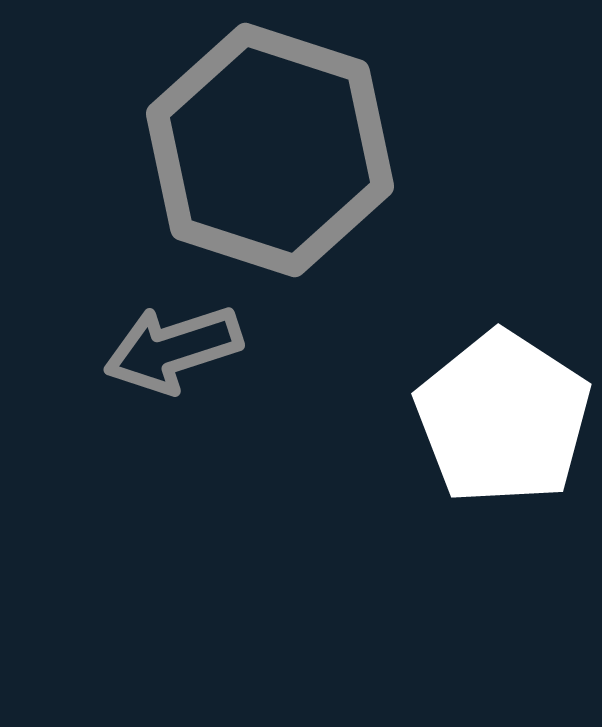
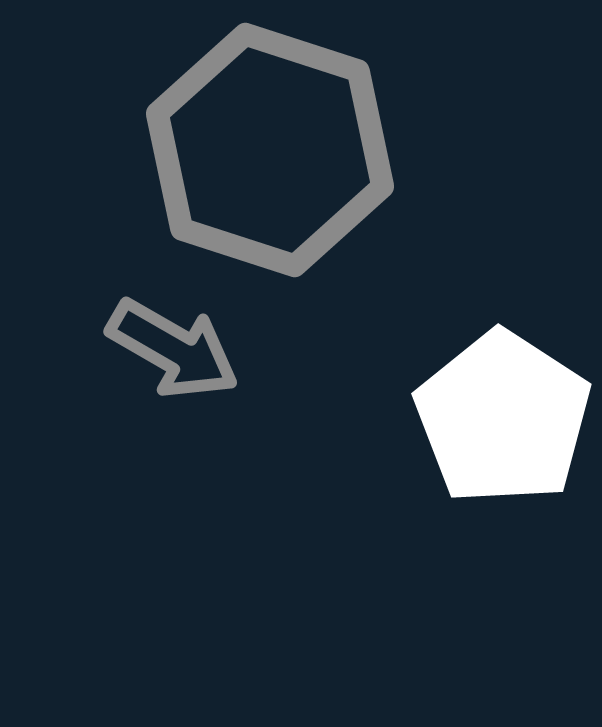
gray arrow: rotated 132 degrees counterclockwise
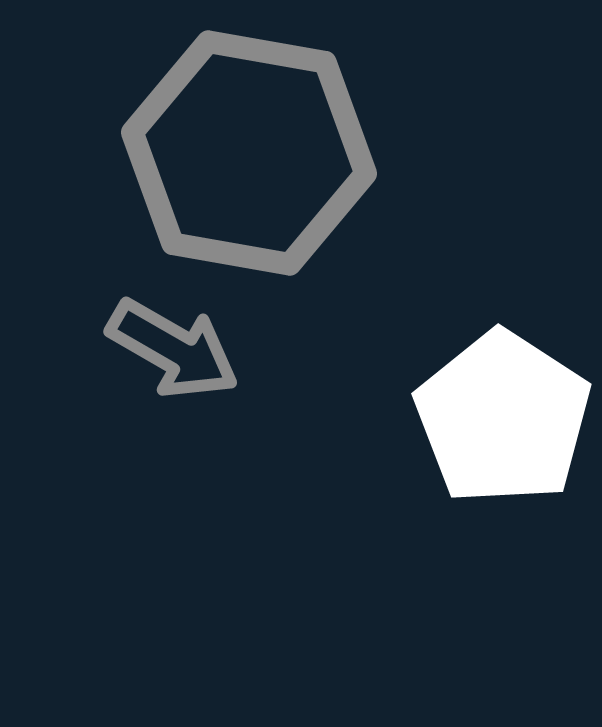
gray hexagon: moved 21 px left, 3 px down; rotated 8 degrees counterclockwise
